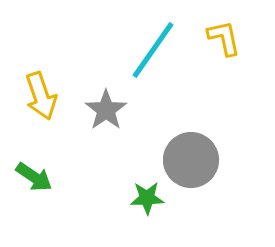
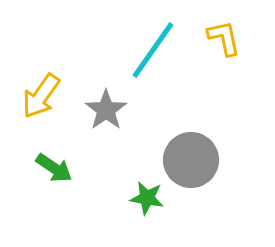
yellow arrow: rotated 54 degrees clockwise
green arrow: moved 20 px right, 9 px up
green star: rotated 12 degrees clockwise
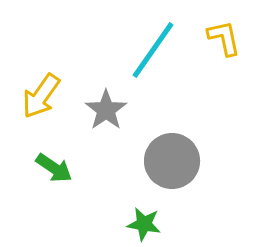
gray circle: moved 19 px left, 1 px down
green star: moved 3 px left, 26 px down
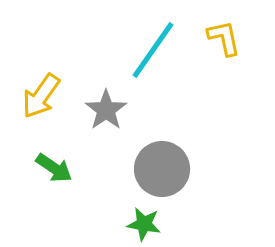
gray circle: moved 10 px left, 8 px down
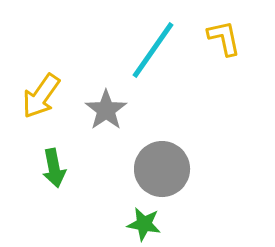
green arrow: rotated 45 degrees clockwise
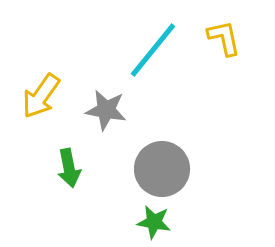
cyan line: rotated 4 degrees clockwise
gray star: rotated 27 degrees counterclockwise
green arrow: moved 15 px right
green star: moved 10 px right, 2 px up
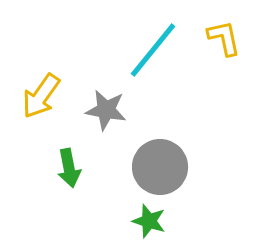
gray circle: moved 2 px left, 2 px up
green star: moved 5 px left, 1 px up; rotated 8 degrees clockwise
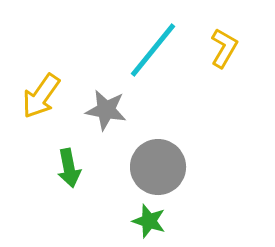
yellow L-shape: moved 10 px down; rotated 42 degrees clockwise
gray circle: moved 2 px left
